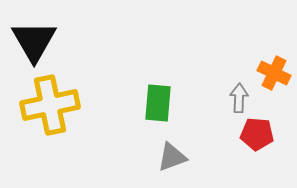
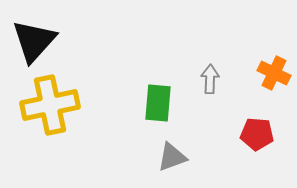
black triangle: rotated 12 degrees clockwise
gray arrow: moved 29 px left, 19 px up
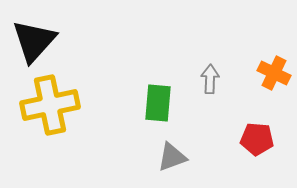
red pentagon: moved 5 px down
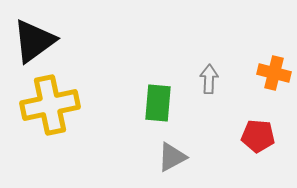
black triangle: rotated 12 degrees clockwise
orange cross: rotated 12 degrees counterclockwise
gray arrow: moved 1 px left
red pentagon: moved 1 px right, 3 px up
gray triangle: rotated 8 degrees counterclockwise
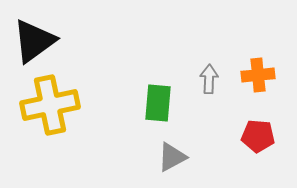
orange cross: moved 16 px left, 2 px down; rotated 20 degrees counterclockwise
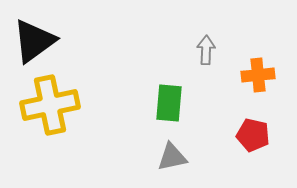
gray arrow: moved 3 px left, 29 px up
green rectangle: moved 11 px right
red pentagon: moved 5 px left, 1 px up; rotated 8 degrees clockwise
gray triangle: rotated 16 degrees clockwise
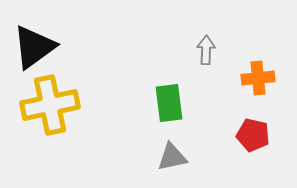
black triangle: moved 6 px down
orange cross: moved 3 px down
green rectangle: rotated 12 degrees counterclockwise
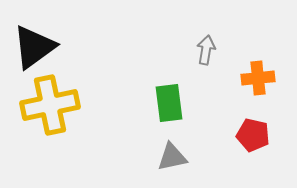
gray arrow: rotated 8 degrees clockwise
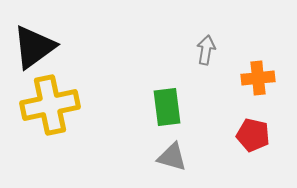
green rectangle: moved 2 px left, 4 px down
gray triangle: rotated 28 degrees clockwise
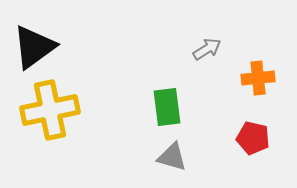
gray arrow: moved 1 px right, 1 px up; rotated 48 degrees clockwise
yellow cross: moved 5 px down
red pentagon: moved 3 px down
